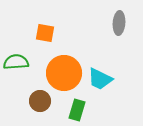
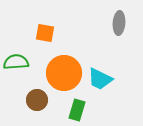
brown circle: moved 3 px left, 1 px up
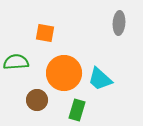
cyan trapezoid: rotated 16 degrees clockwise
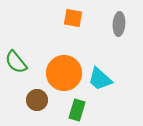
gray ellipse: moved 1 px down
orange square: moved 28 px right, 15 px up
green semicircle: rotated 125 degrees counterclockwise
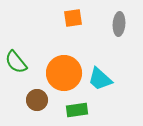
orange square: rotated 18 degrees counterclockwise
green rectangle: rotated 65 degrees clockwise
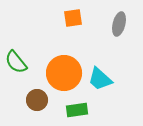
gray ellipse: rotated 10 degrees clockwise
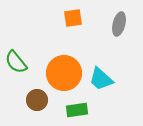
cyan trapezoid: moved 1 px right
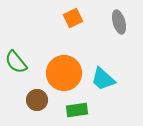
orange square: rotated 18 degrees counterclockwise
gray ellipse: moved 2 px up; rotated 30 degrees counterclockwise
cyan trapezoid: moved 2 px right
